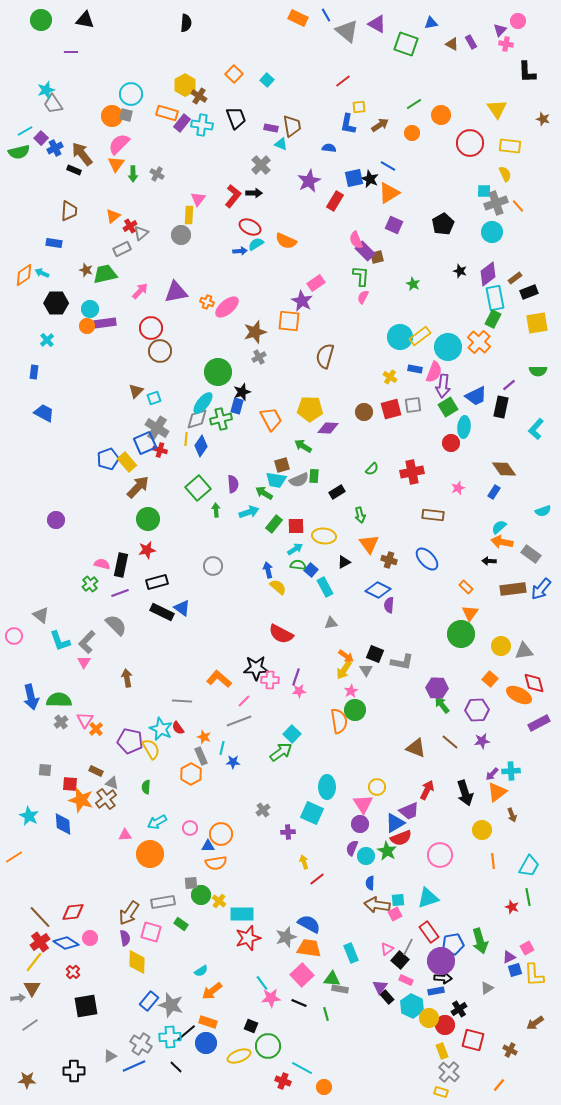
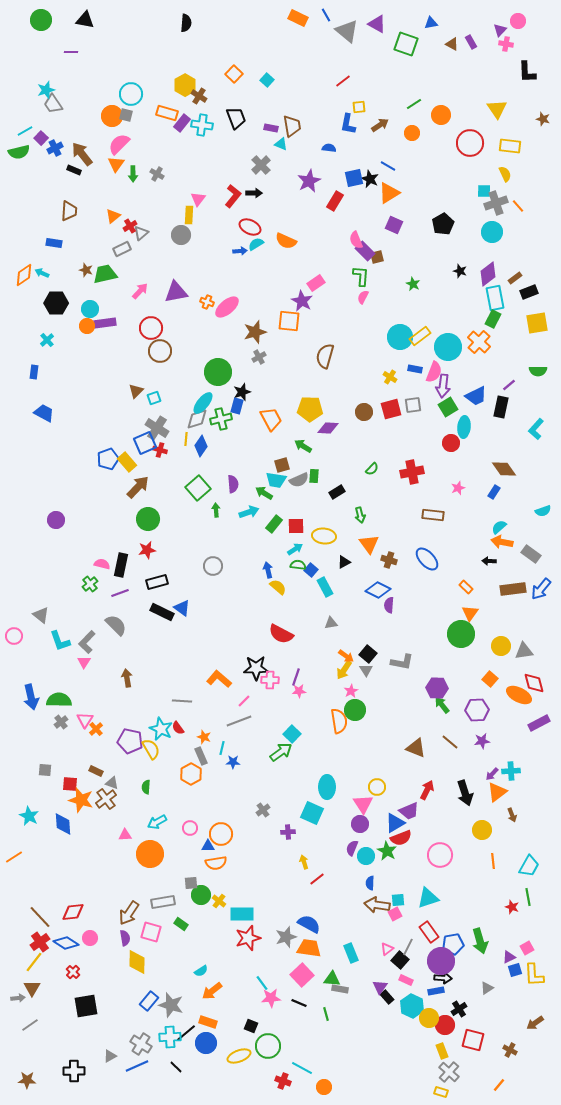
black square at (375, 654): moved 7 px left; rotated 18 degrees clockwise
blue line at (134, 1066): moved 3 px right
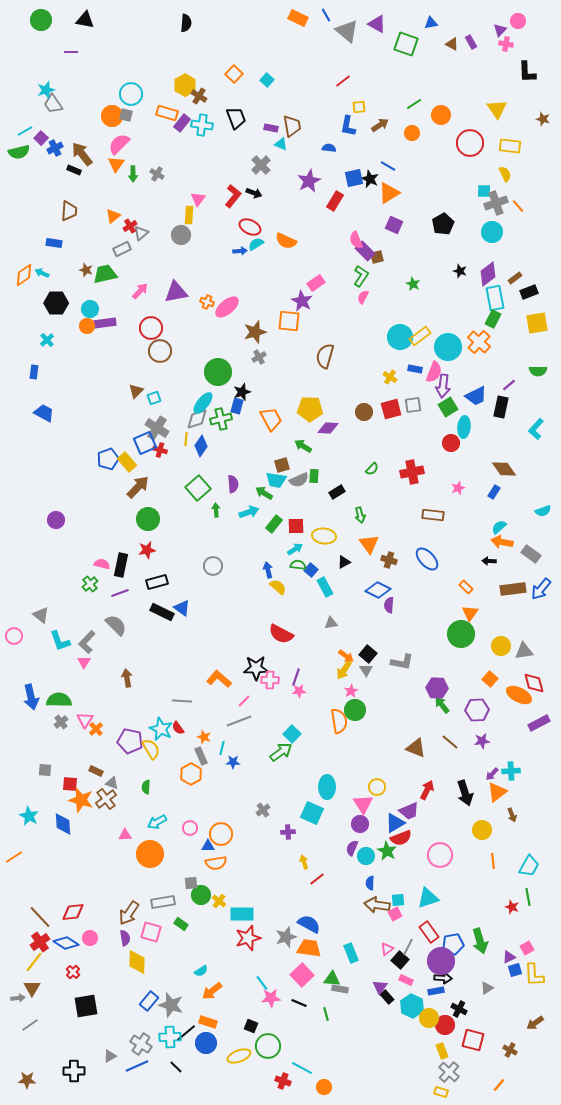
blue L-shape at (348, 124): moved 2 px down
black arrow at (254, 193): rotated 21 degrees clockwise
green L-shape at (361, 276): rotated 30 degrees clockwise
black cross at (459, 1009): rotated 28 degrees counterclockwise
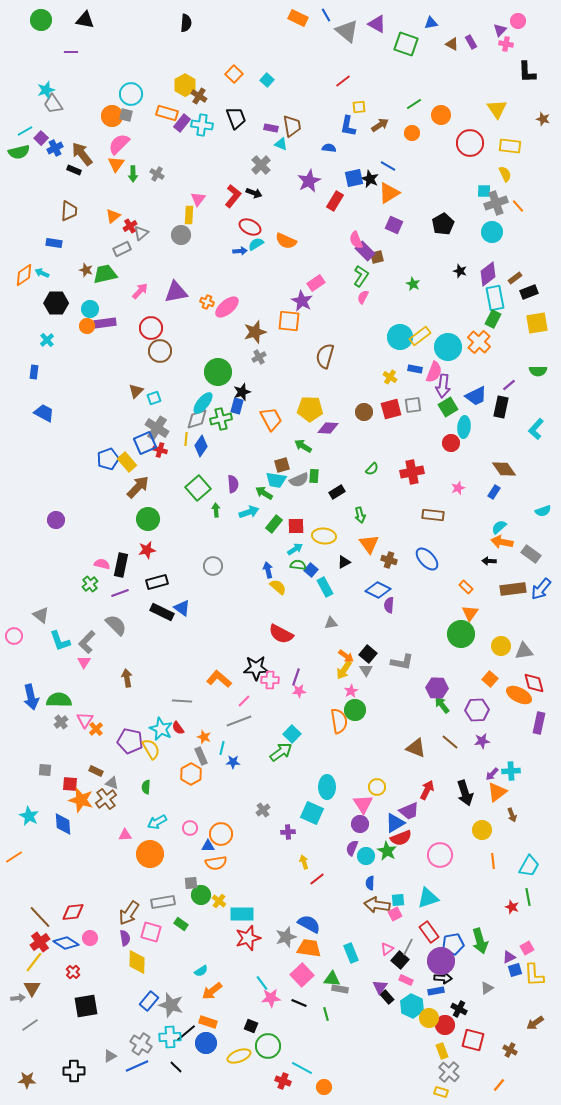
purple rectangle at (539, 723): rotated 50 degrees counterclockwise
